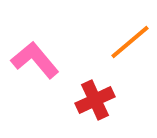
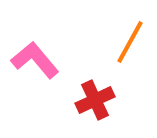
orange line: rotated 21 degrees counterclockwise
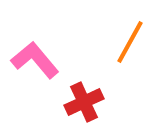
red cross: moved 11 px left, 2 px down
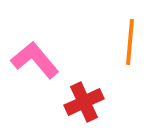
orange line: rotated 24 degrees counterclockwise
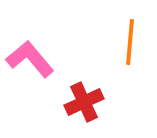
pink L-shape: moved 5 px left, 1 px up
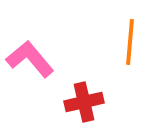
red cross: rotated 12 degrees clockwise
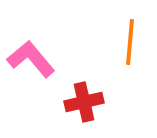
pink L-shape: moved 1 px right
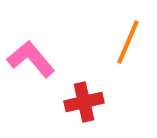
orange line: moved 2 px left; rotated 18 degrees clockwise
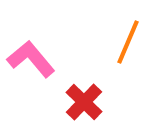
red cross: rotated 33 degrees counterclockwise
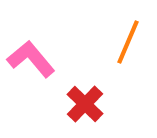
red cross: moved 1 px right, 2 px down
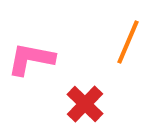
pink L-shape: rotated 39 degrees counterclockwise
